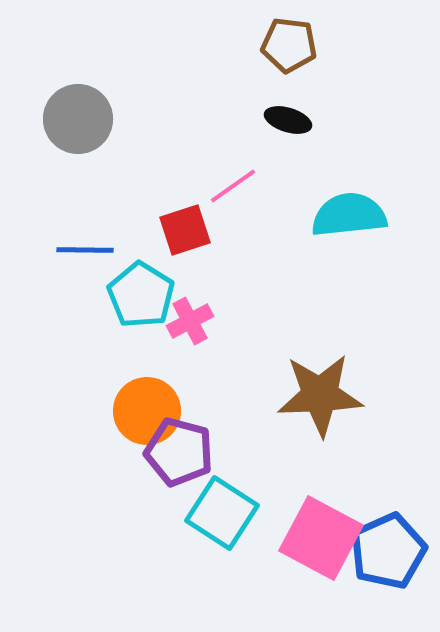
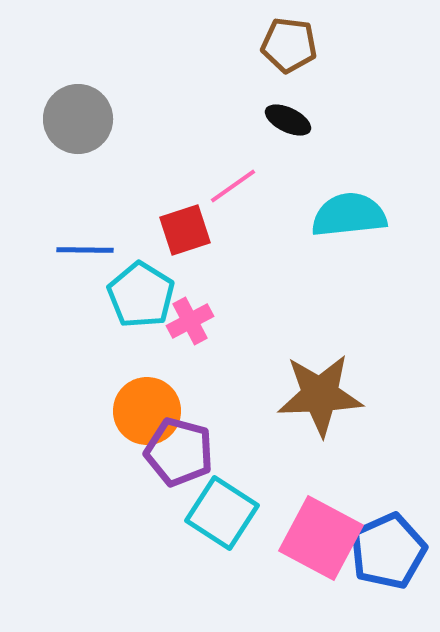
black ellipse: rotated 9 degrees clockwise
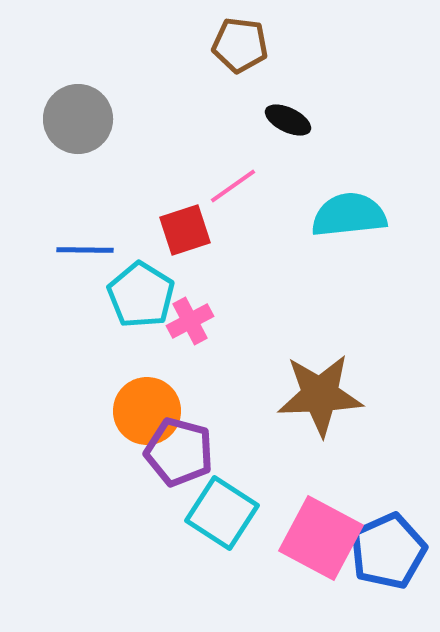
brown pentagon: moved 49 px left
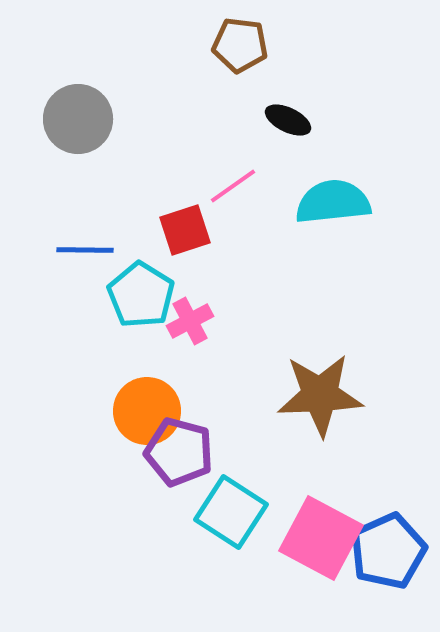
cyan semicircle: moved 16 px left, 13 px up
cyan square: moved 9 px right, 1 px up
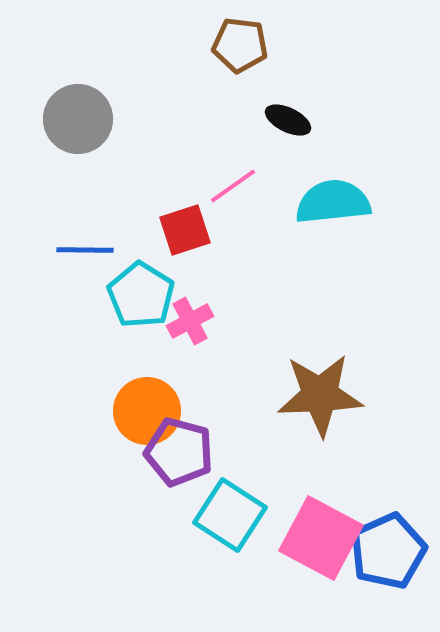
cyan square: moved 1 px left, 3 px down
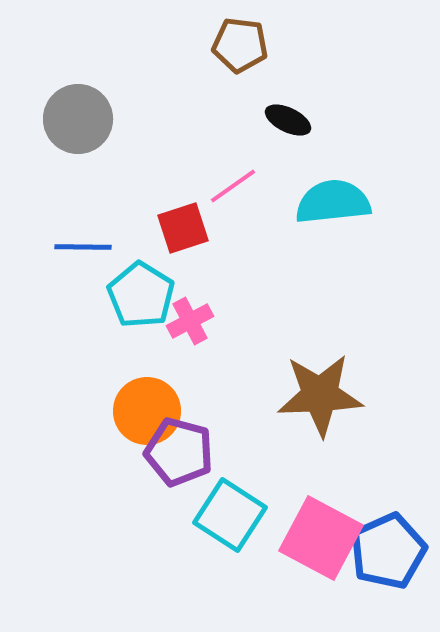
red square: moved 2 px left, 2 px up
blue line: moved 2 px left, 3 px up
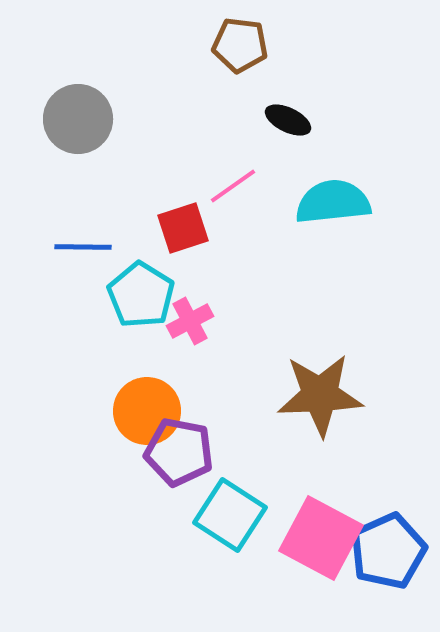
purple pentagon: rotated 4 degrees counterclockwise
